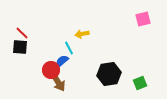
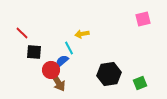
black square: moved 14 px right, 5 px down
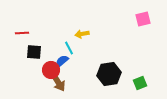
red line: rotated 48 degrees counterclockwise
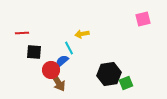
green square: moved 14 px left
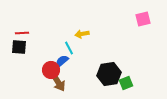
black square: moved 15 px left, 5 px up
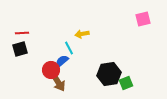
black square: moved 1 px right, 2 px down; rotated 21 degrees counterclockwise
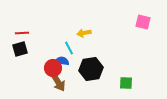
pink square: moved 3 px down; rotated 28 degrees clockwise
yellow arrow: moved 2 px right, 1 px up
blue semicircle: rotated 48 degrees clockwise
red circle: moved 2 px right, 2 px up
black hexagon: moved 18 px left, 5 px up
green square: rotated 24 degrees clockwise
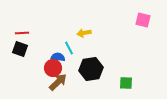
pink square: moved 2 px up
black square: rotated 35 degrees clockwise
blue semicircle: moved 4 px left, 4 px up
brown arrow: rotated 102 degrees counterclockwise
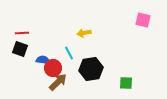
cyan line: moved 5 px down
blue semicircle: moved 15 px left, 3 px down
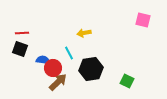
green square: moved 1 px right, 2 px up; rotated 24 degrees clockwise
